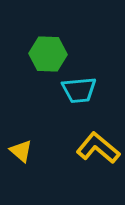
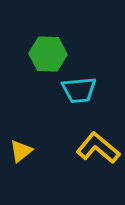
yellow triangle: rotated 40 degrees clockwise
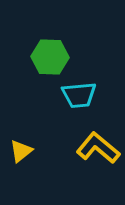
green hexagon: moved 2 px right, 3 px down
cyan trapezoid: moved 5 px down
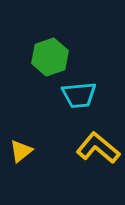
green hexagon: rotated 21 degrees counterclockwise
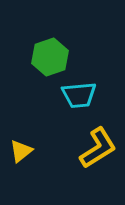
yellow L-shape: rotated 108 degrees clockwise
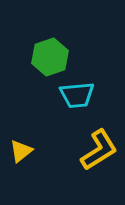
cyan trapezoid: moved 2 px left
yellow L-shape: moved 1 px right, 2 px down
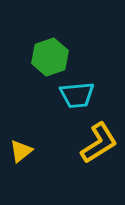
yellow L-shape: moved 7 px up
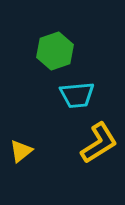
green hexagon: moved 5 px right, 6 px up
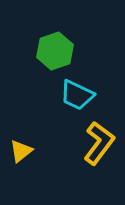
cyan trapezoid: rotated 30 degrees clockwise
yellow L-shape: rotated 21 degrees counterclockwise
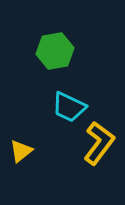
green hexagon: rotated 9 degrees clockwise
cyan trapezoid: moved 8 px left, 12 px down
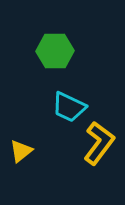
green hexagon: rotated 9 degrees clockwise
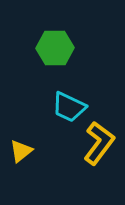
green hexagon: moved 3 px up
